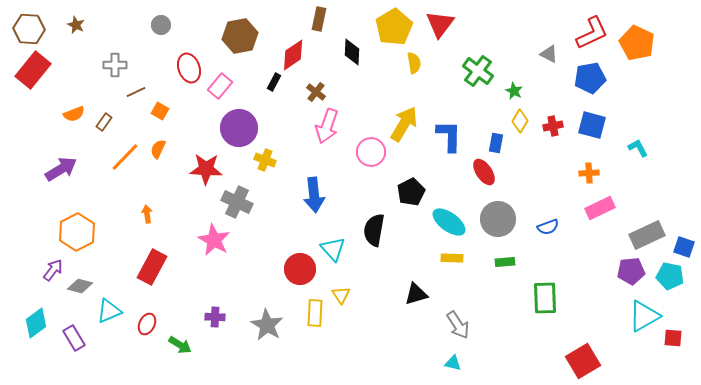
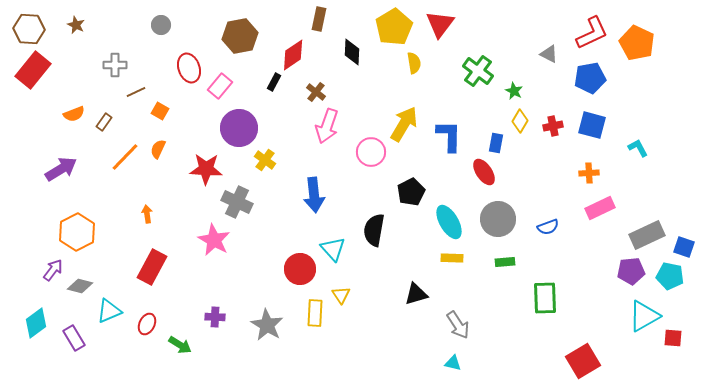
yellow cross at (265, 160): rotated 15 degrees clockwise
cyan ellipse at (449, 222): rotated 24 degrees clockwise
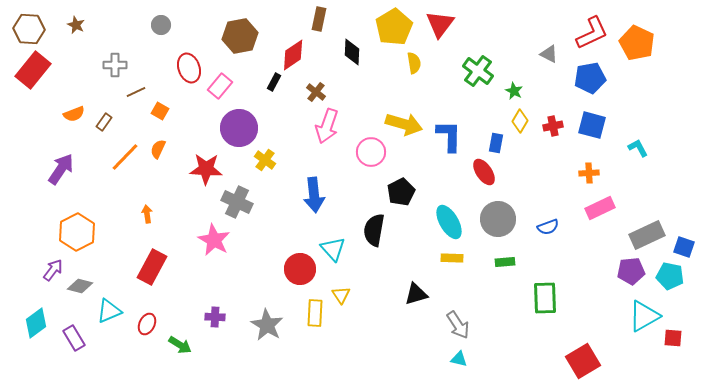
yellow arrow at (404, 124): rotated 75 degrees clockwise
purple arrow at (61, 169): rotated 24 degrees counterclockwise
black pentagon at (411, 192): moved 10 px left
cyan triangle at (453, 363): moved 6 px right, 4 px up
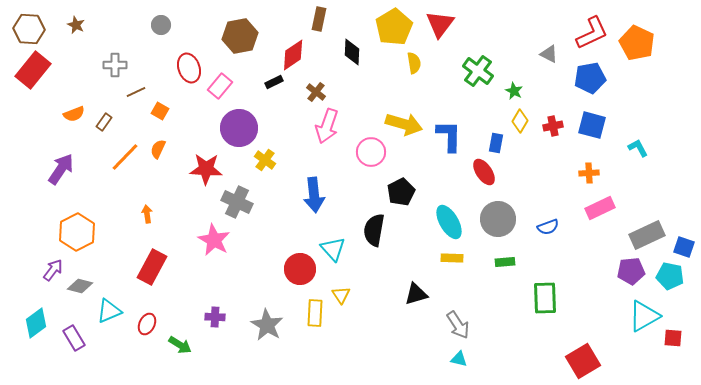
black rectangle at (274, 82): rotated 36 degrees clockwise
